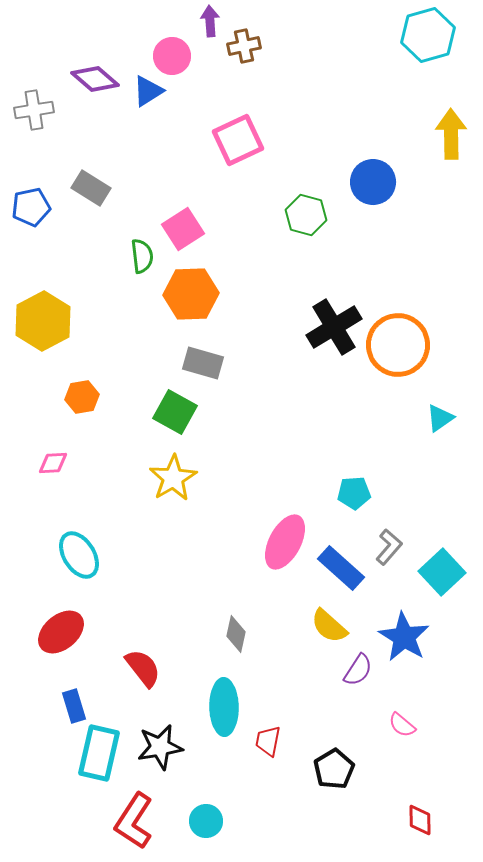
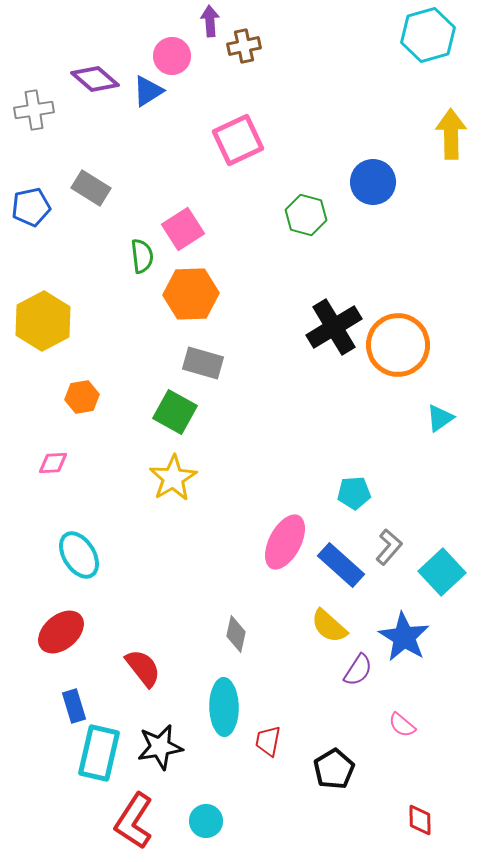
blue rectangle at (341, 568): moved 3 px up
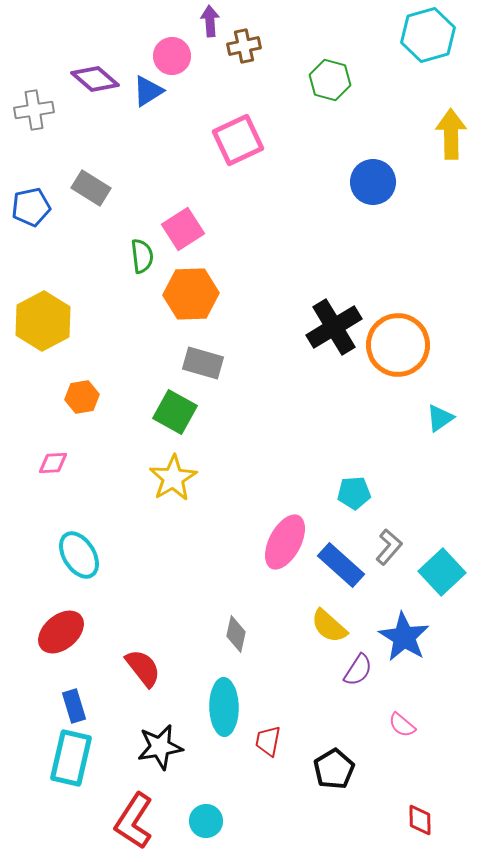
green hexagon at (306, 215): moved 24 px right, 135 px up
cyan rectangle at (99, 753): moved 28 px left, 5 px down
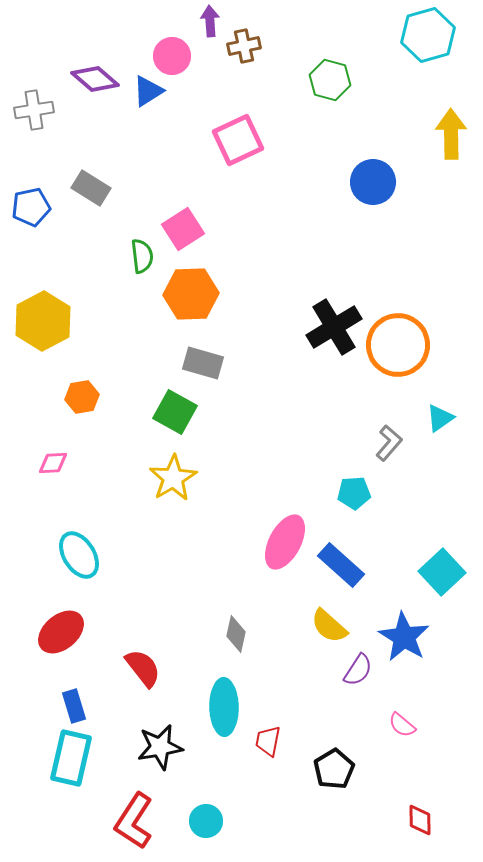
gray L-shape at (389, 547): moved 104 px up
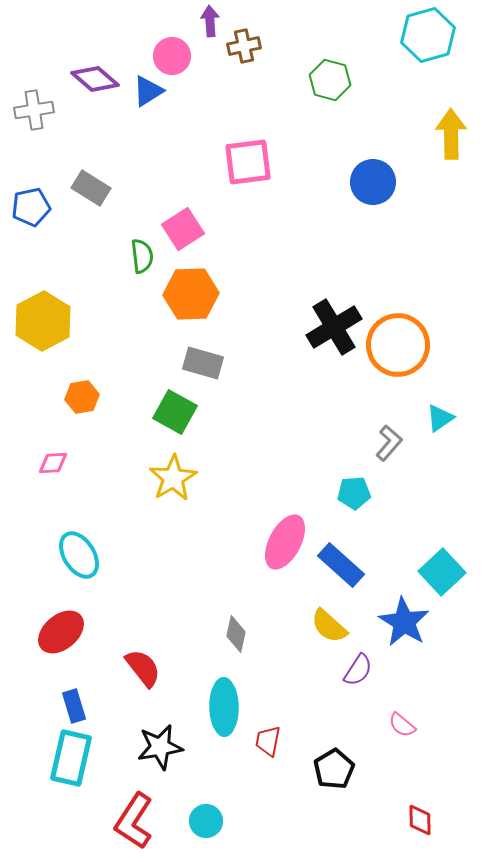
pink square at (238, 140): moved 10 px right, 22 px down; rotated 18 degrees clockwise
blue star at (404, 637): moved 15 px up
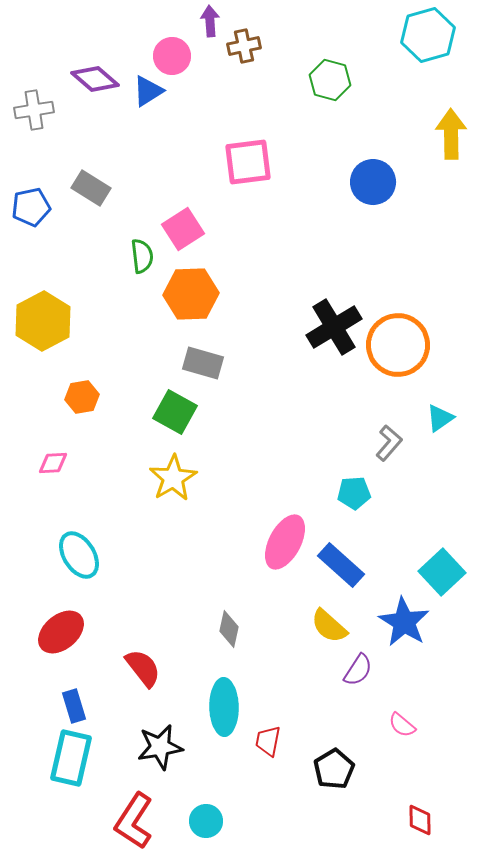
gray diamond at (236, 634): moved 7 px left, 5 px up
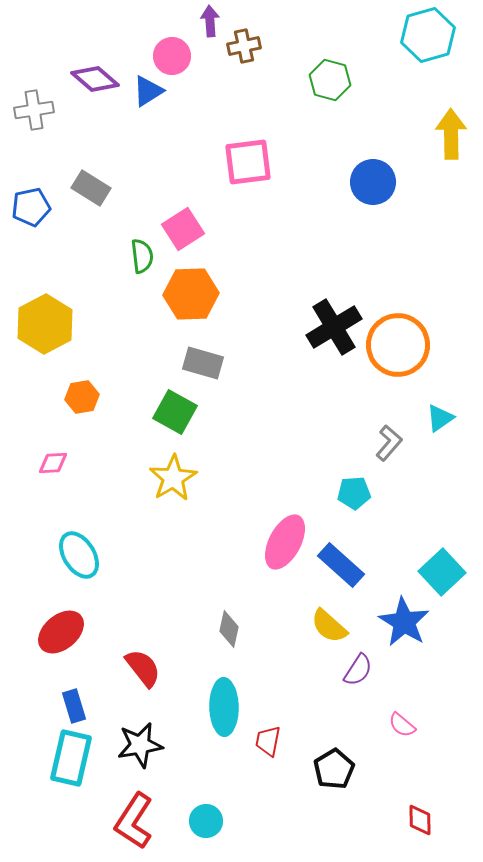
yellow hexagon at (43, 321): moved 2 px right, 3 px down
black star at (160, 747): moved 20 px left, 2 px up
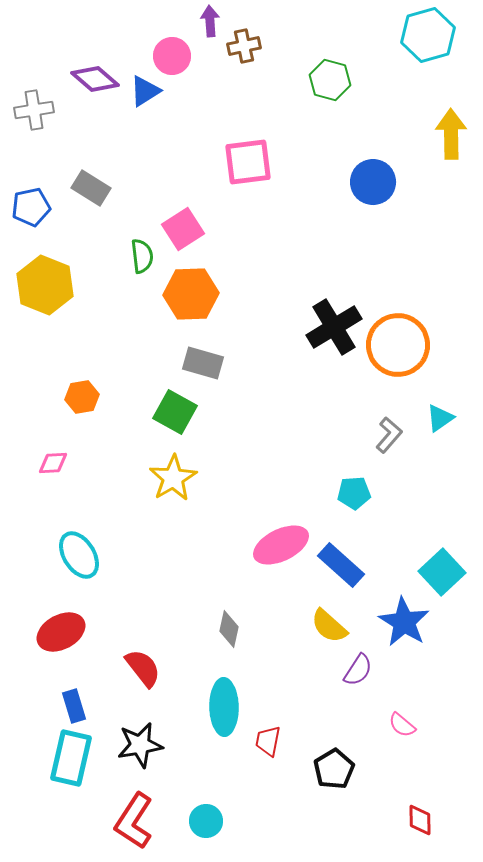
blue triangle at (148, 91): moved 3 px left
yellow hexagon at (45, 324): moved 39 px up; rotated 10 degrees counterclockwise
gray L-shape at (389, 443): moved 8 px up
pink ellipse at (285, 542): moved 4 px left, 3 px down; rotated 36 degrees clockwise
red ellipse at (61, 632): rotated 12 degrees clockwise
